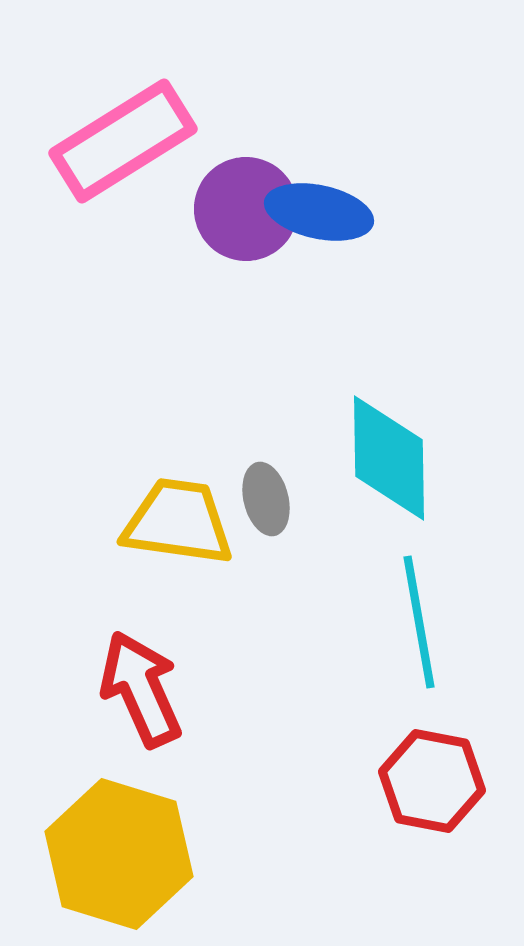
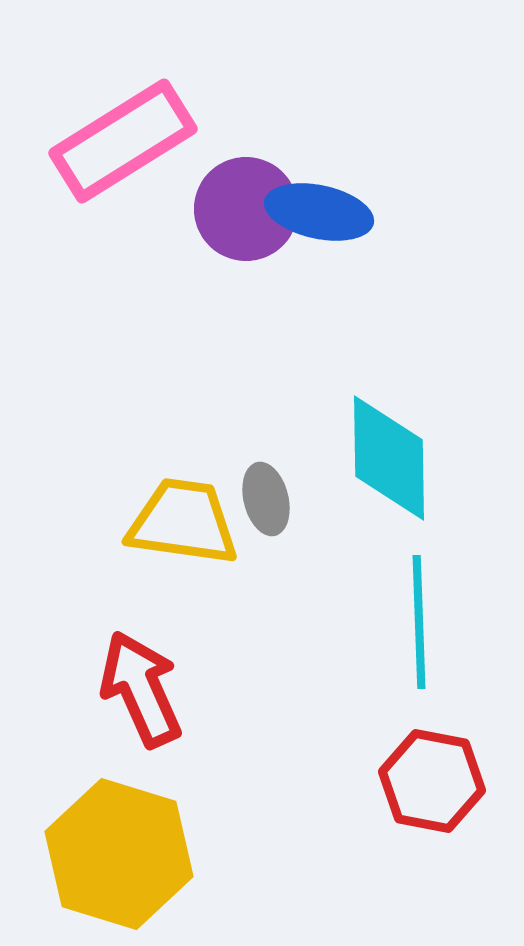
yellow trapezoid: moved 5 px right
cyan line: rotated 8 degrees clockwise
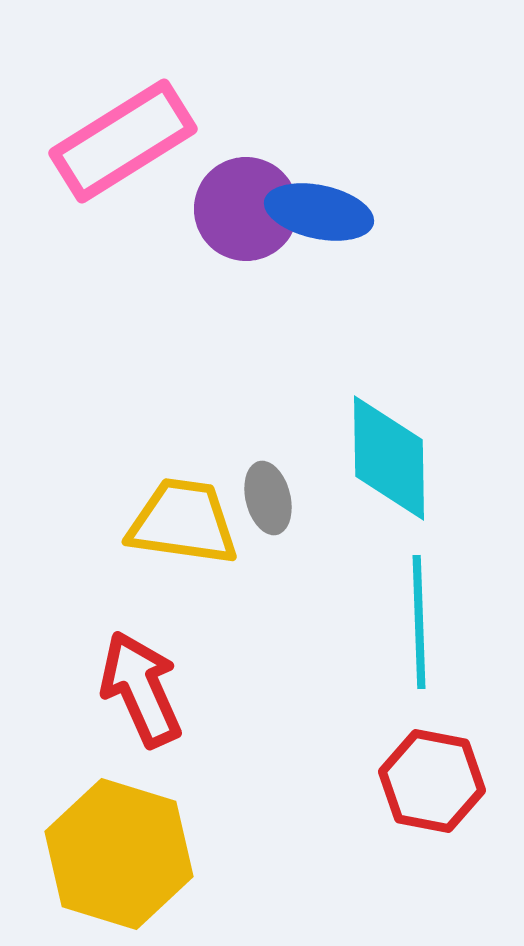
gray ellipse: moved 2 px right, 1 px up
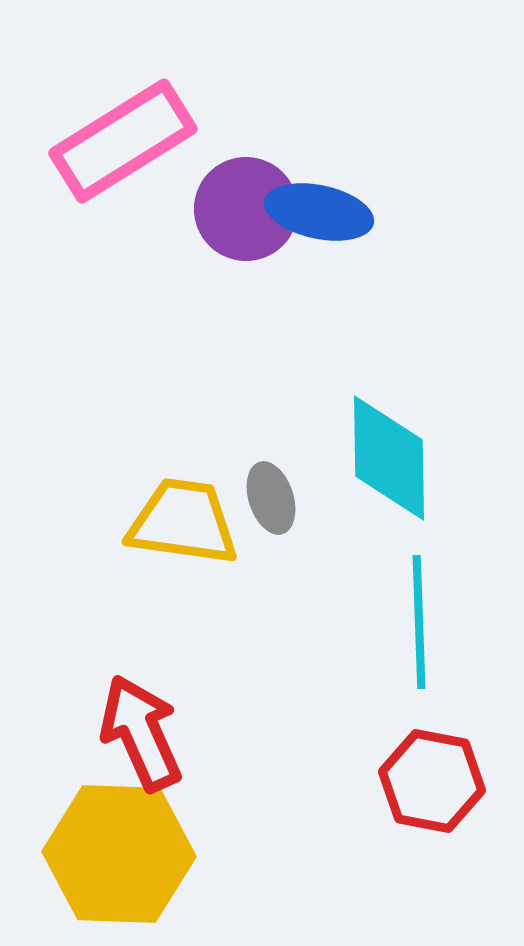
gray ellipse: moved 3 px right; rotated 4 degrees counterclockwise
red arrow: moved 44 px down
yellow hexagon: rotated 15 degrees counterclockwise
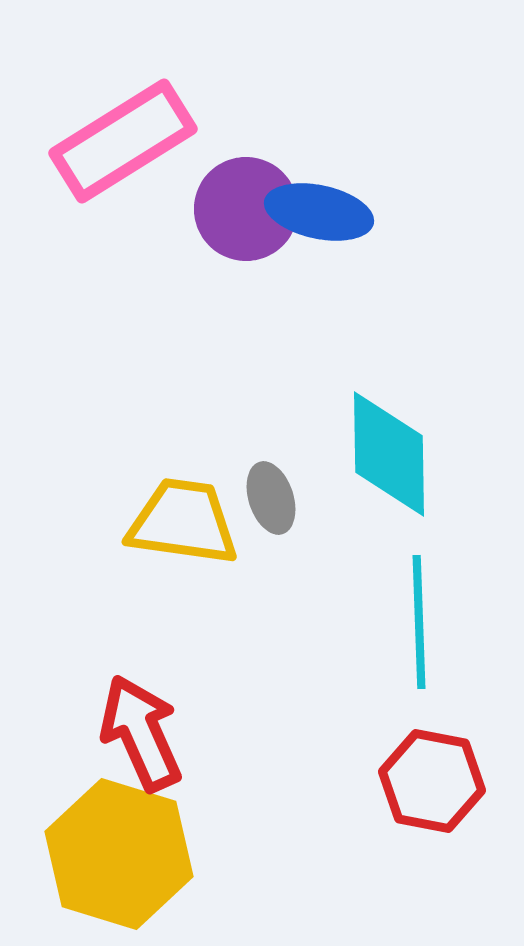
cyan diamond: moved 4 px up
yellow hexagon: rotated 15 degrees clockwise
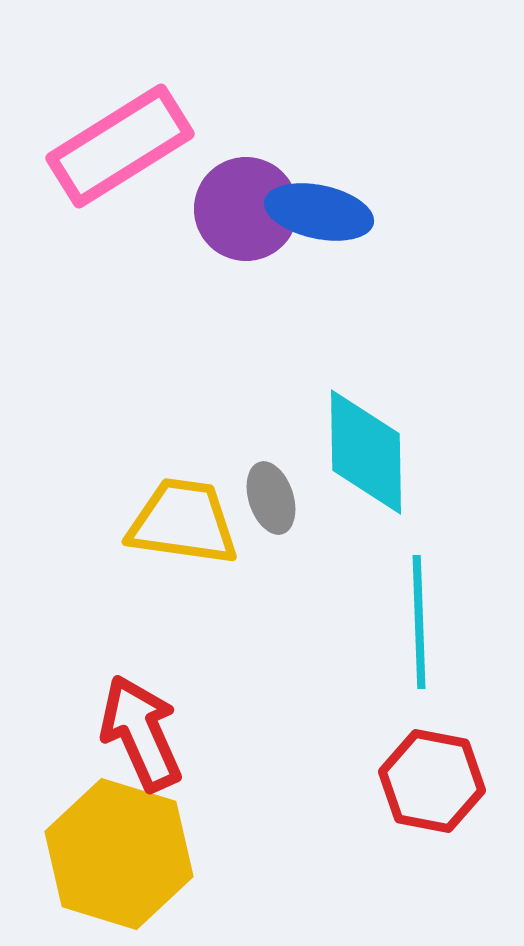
pink rectangle: moved 3 px left, 5 px down
cyan diamond: moved 23 px left, 2 px up
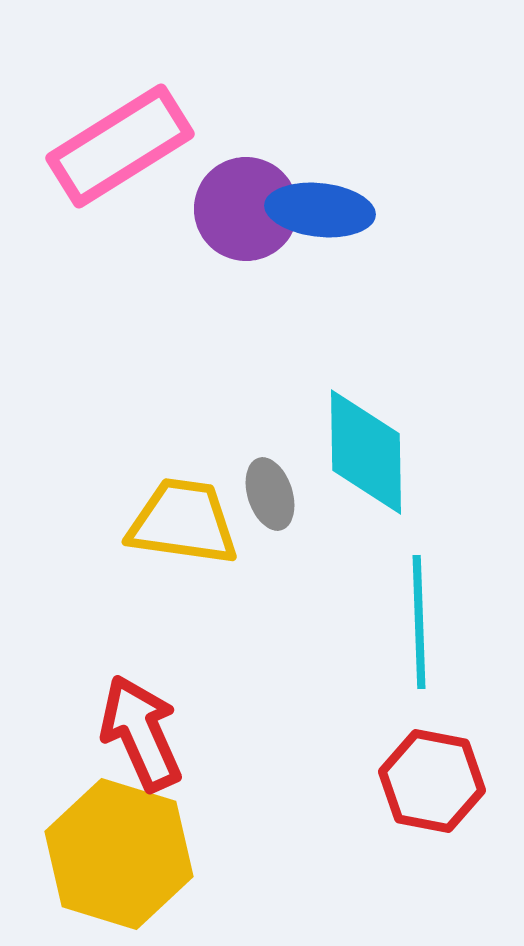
blue ellipse: moved 1 px right, 2 px up; rotated 6 degrees counterclockwise
gray ellipse: moved 1 px left, 4 px up
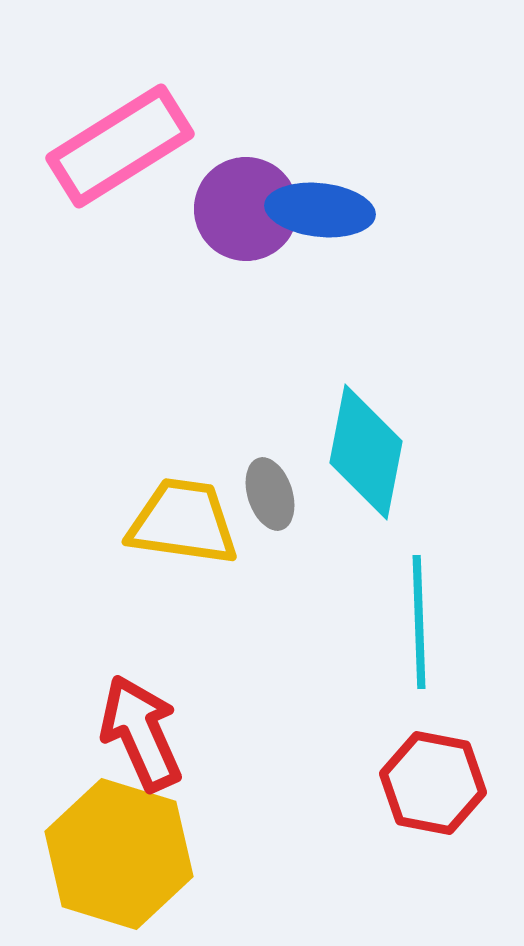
cyan diamond: rotated 12 degrees clockwise
red hexagon: moved 1 px right, 2 px down
